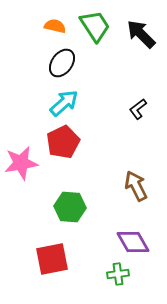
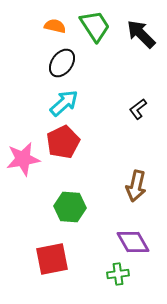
pink star: moved 2 px right, 4 px up
brown arrow: rotated 140 degrees counterclockwise
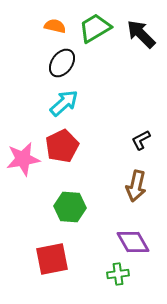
green trapezoid: moved 2 px down; rotated 88 degrees counterclockwise
black L-shape: moved 3 px right, 31 px down; rotated 10 degrees clockwise
red pentagon: moved 1 px left, 4 px down
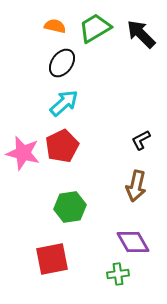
pink star: moved 6 px up; rotated 24 degrees clockwise
green hexagon: rotated 12 degrees counterclockwise
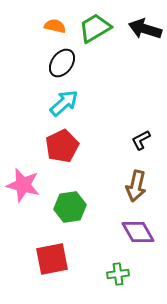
black arrow: moved 4 px right, 5 px up; rotated 28 degrees counterclockwise
pink star: moved 32 px down
purple diamond: moved 5 px right, 10 px up
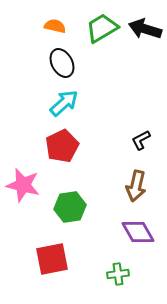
green trapezoid: moved 7 px right
black ellipse: rotated 64 degrees counterclockwise
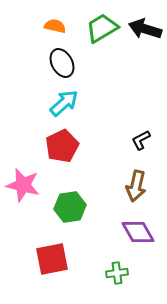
green cross: moved 1 px left, 1 px up
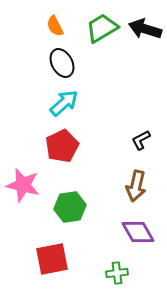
orange semicircle: rotated 130 degrees counterclockwise
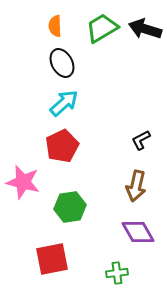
orange semicircle: rotated 25 degrees clockwise
pink star: moved 3 px up
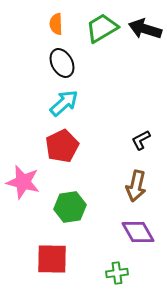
orange semicircle: moved 1 px right, 2 px up
red square: rotated 12 degrees clockwise
